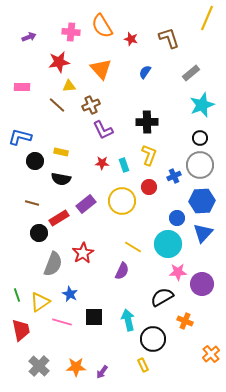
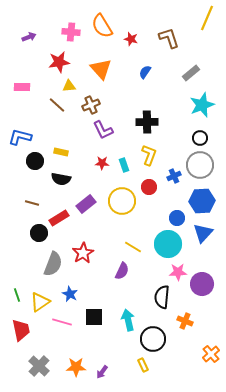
black semicircle at (162, 297): rotated 55 degrees counterclockwise
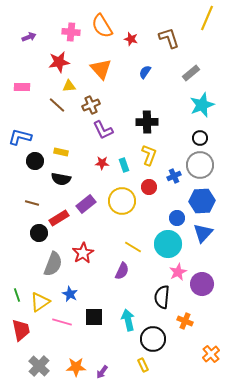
pink star at (178, 272): rotated 24 degrees counterclockwise
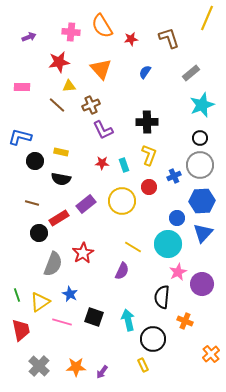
red star at (131, 39): rotated 24 degrees counterclockwise
black square at (94, 317): rotated 18 degrees clockwise
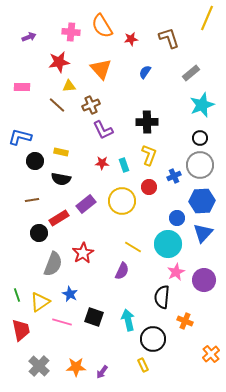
brown line at (32, 203): moved 3 px up; rotated 24 degrees counterclockwise
pink star at (178, 272): moved 2 px left
purple circle at (202, 284): moved 2 px right, 4 px up
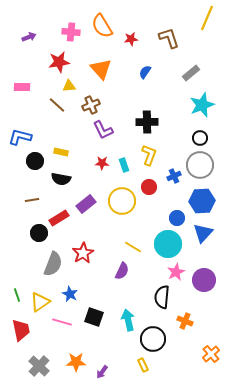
orange star at (76, 367): moved 5 px up
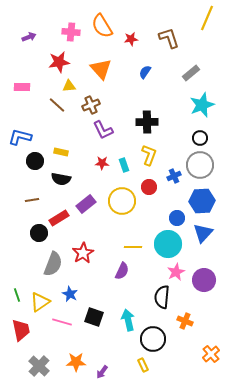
yellow line at (133, 247): rotated 30 degrees counterclockwise
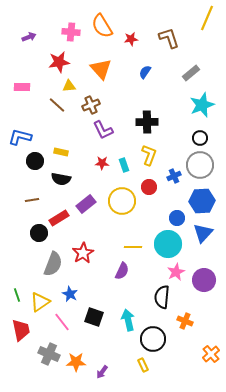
pink line at (62, 322): rotated 36 degrees clockwise
gray cross at (39, 366): moved 10 px right, 12 px up; rotated 20 degrees counterclockwise
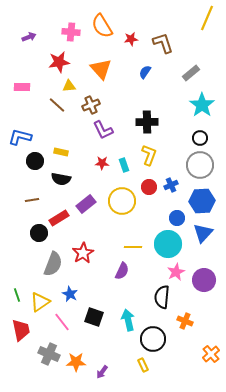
brown L-shape at (169, 38): moved 6 px left, 5 px down
cyan star at (202, 105): rotated 15 degrees counterclockwise
blue cross at (174, 176): moved 3 px left, 9 px down
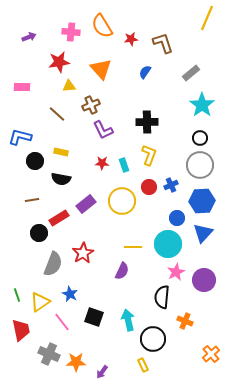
brown line at (57, 105): moved 9 px down
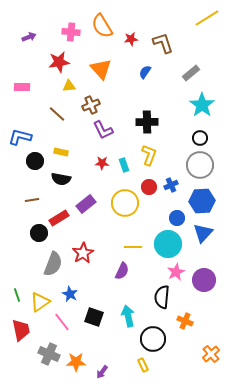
yellow line at (207, 18): rotated 35 degrees clockwise
yellow circle at (122, 201): moved 3 px right, 2 px down
cyan arrow at (128, 320): moved 4 px up
